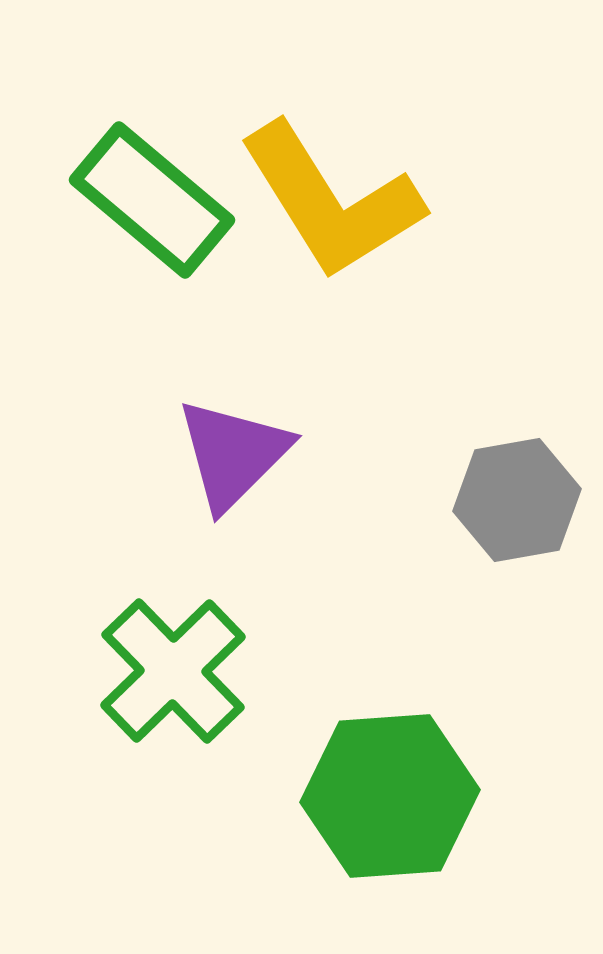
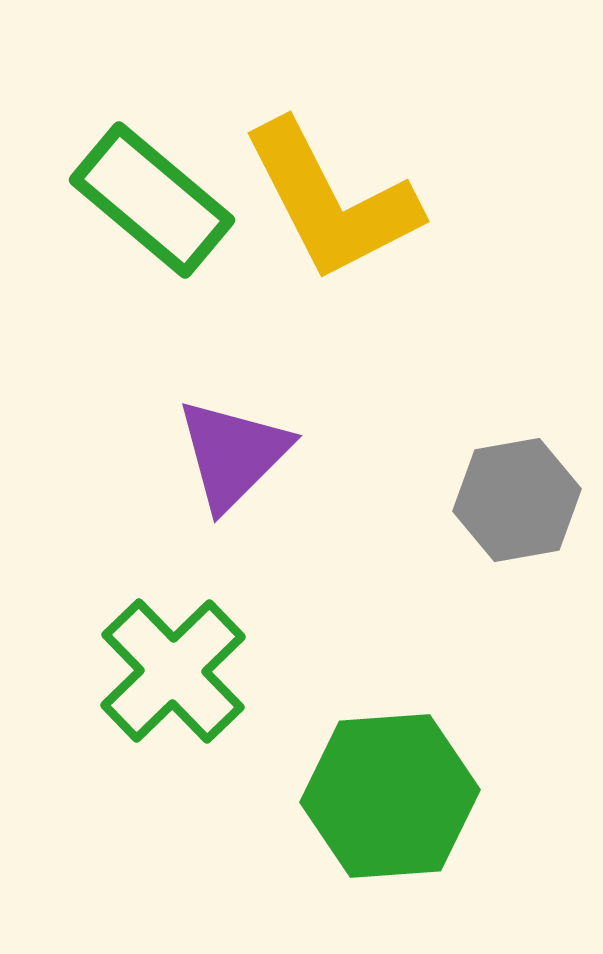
yellow L-shape: rotated 5 degrees clockwise
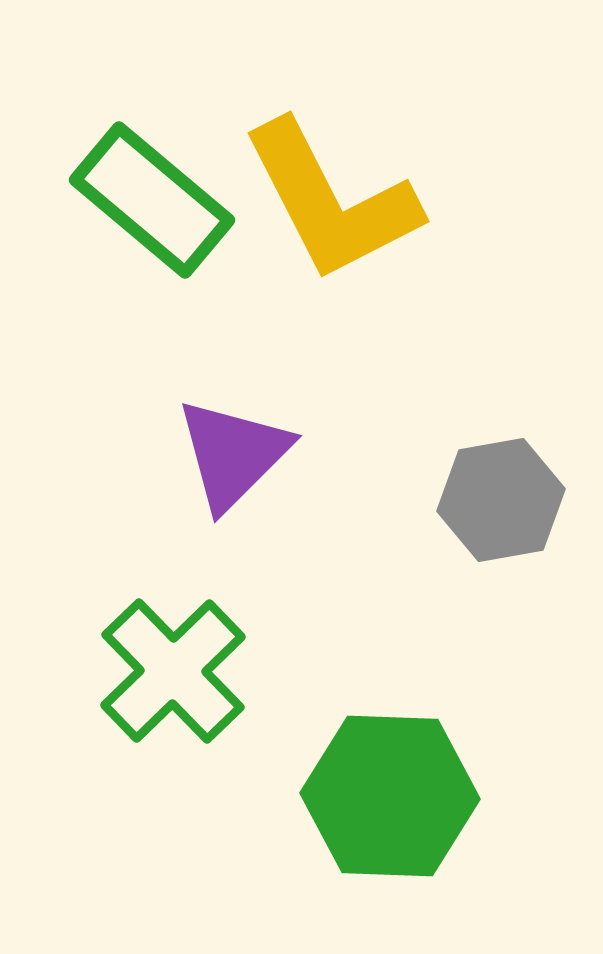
gray hexagon: moved 16 px left
green hexagon: rotated 6 degrees clockwise
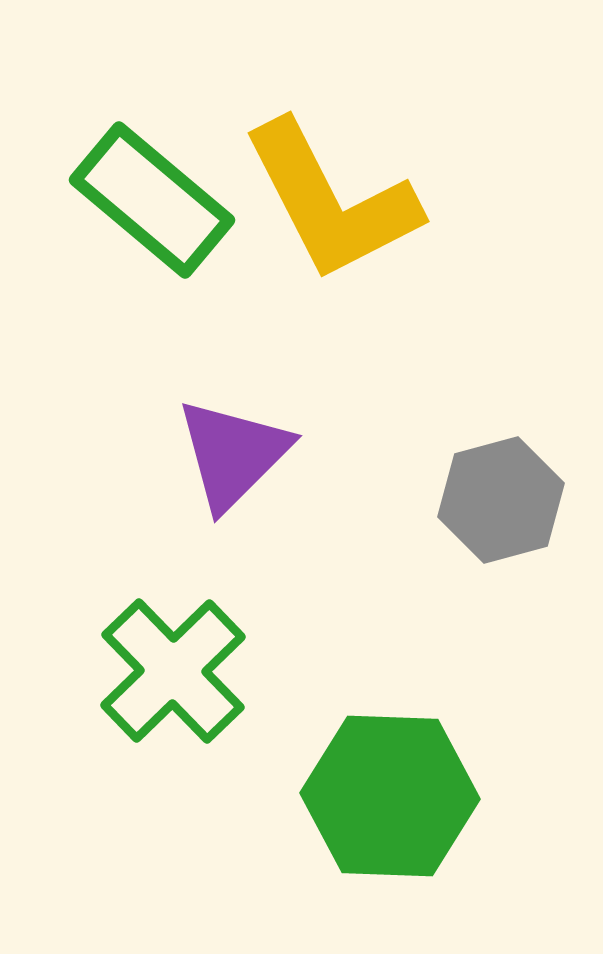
gray hexagon: rotated 5 degrees counterclockwise
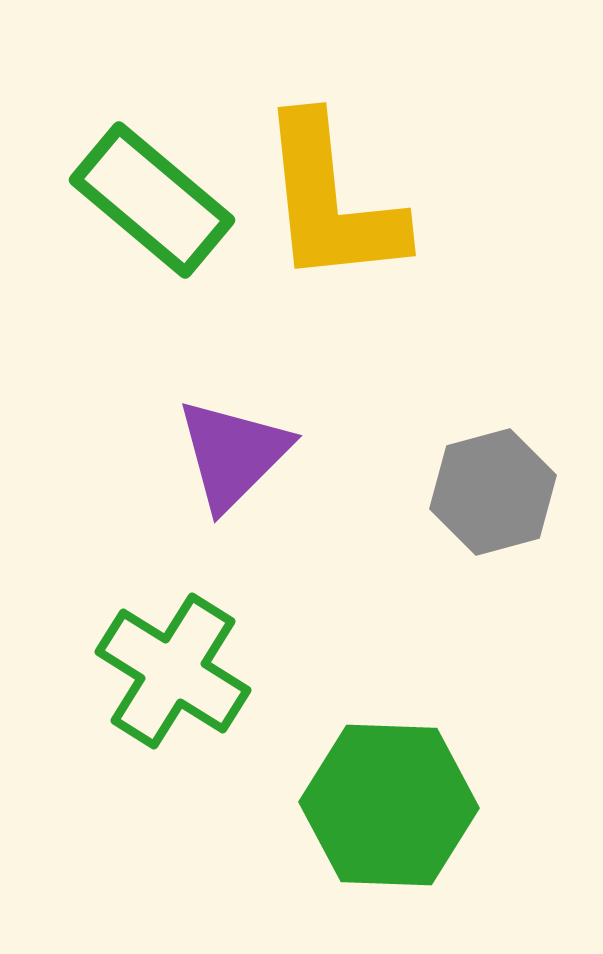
yellow L-shape: rotated 21 degrees clockwise
gray hexagon: moved 8 px left, 8 px up
green cross: rotated 14 degrees counterclockwise
green hexagon: moved 1 px left, 9 px down
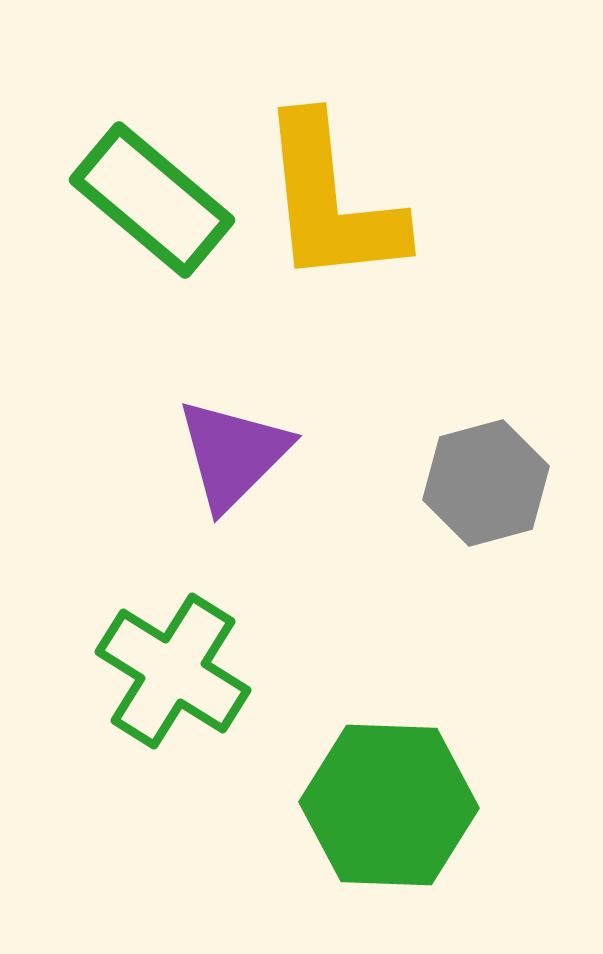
gray hexagon: moved 7 px left, 9 px up
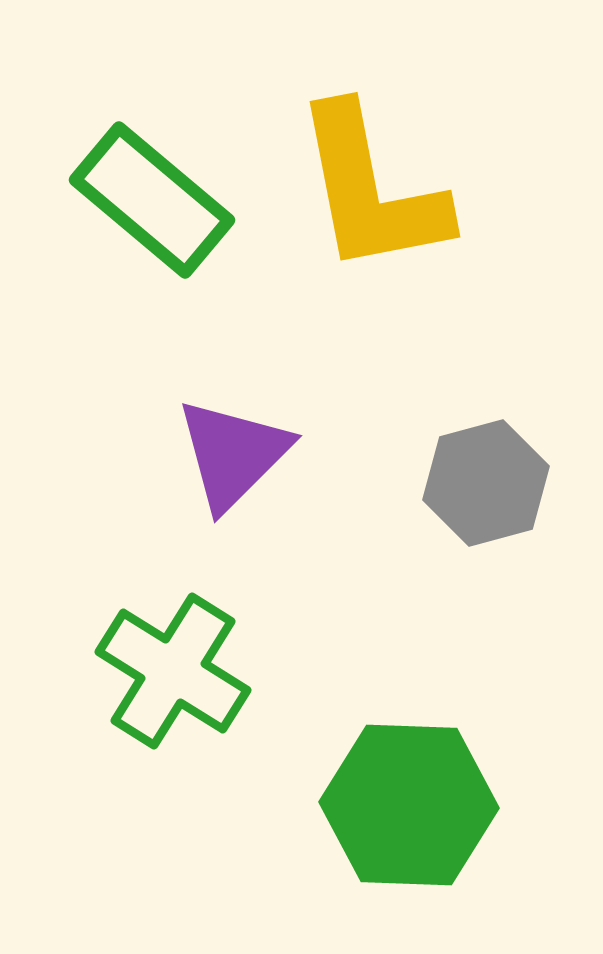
yellow L-shape: moved 40 px right, 11 px up; rotated 5 degrees counterclockwise
green hexagon: moved 20 px right
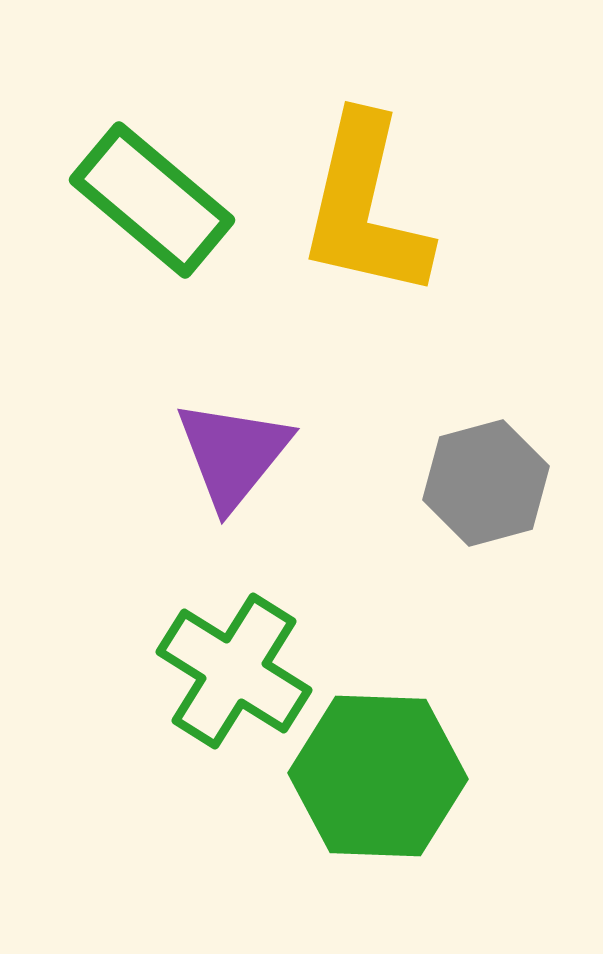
yellow L-shape: moved 6 px left, 17 px down; rotated 24 degrees clockwise
purple triangle: rotated 6 degrees counterclockwise
green cross: moved 61 px right
green hexagon: moved 31 px left, 29 px up
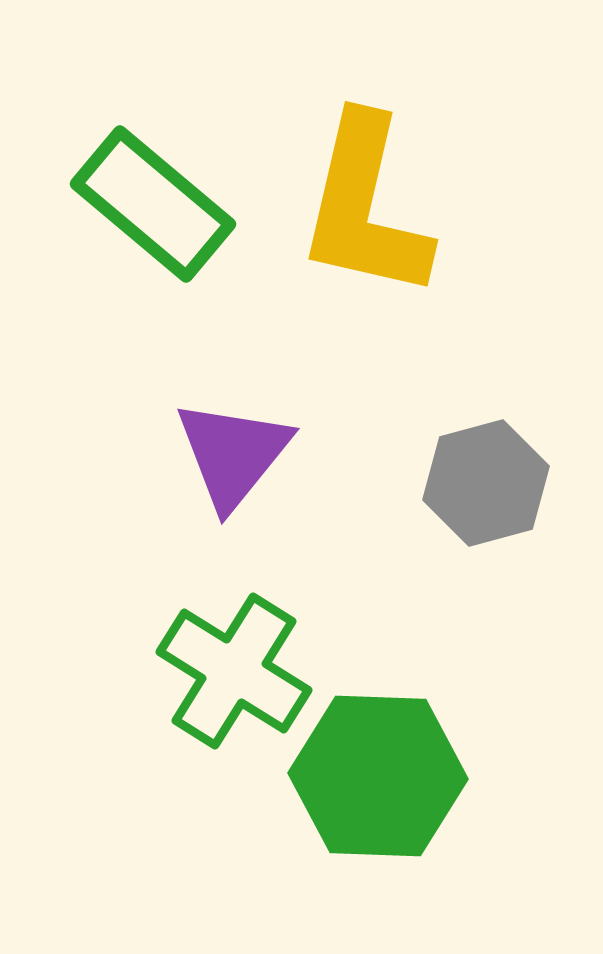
green rectangle: moved 1 px right, 4 px down
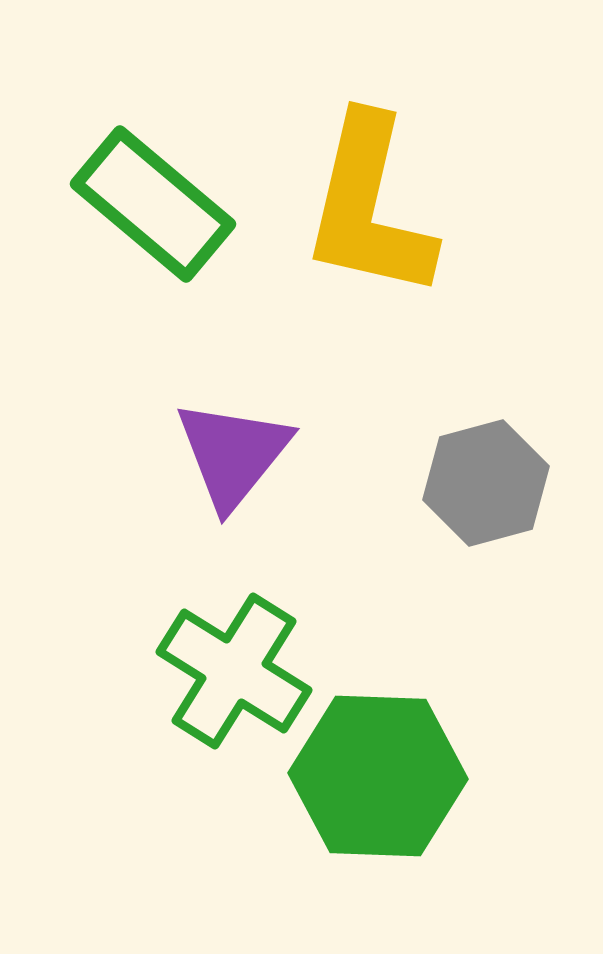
yellow L-shape: moved 4 px right
